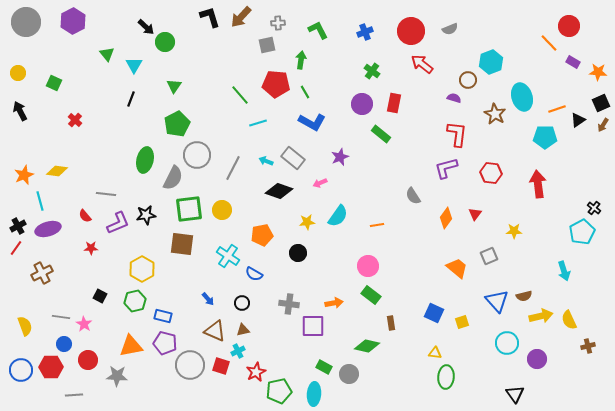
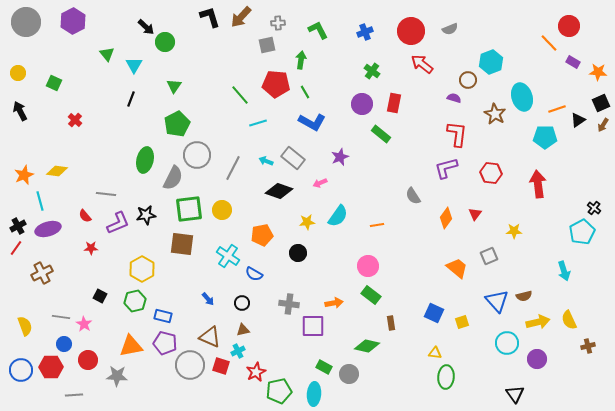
yellow arrow at (541, 316): moved 3 px left, 6 px down
brown triangle at (215, 331): moved 5 px left, 6 px down
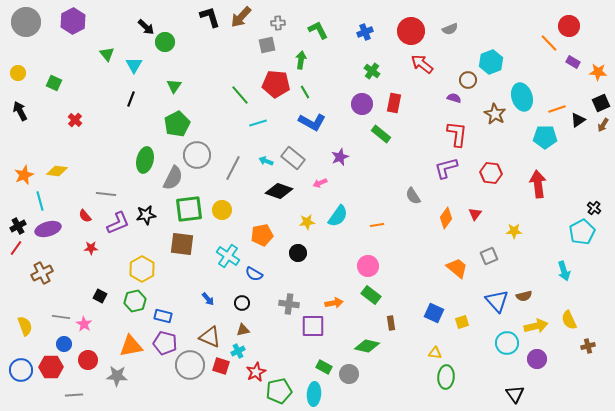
yellow arrow at (538, 322): moved 2 px left, 4 px down
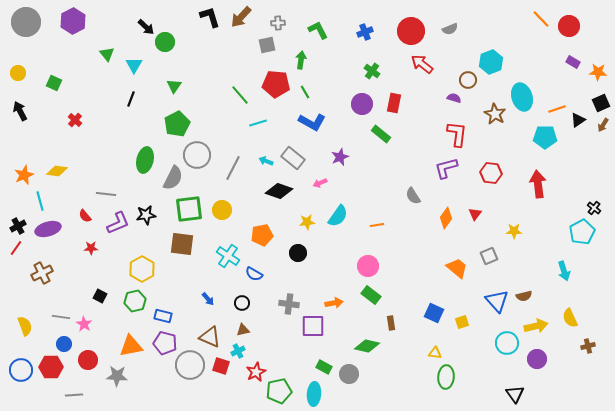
orange line at (549, 43): moved 8 px left, 24 px up
yellow semicircle at (569, 320): moved 1 px right, 2 px up
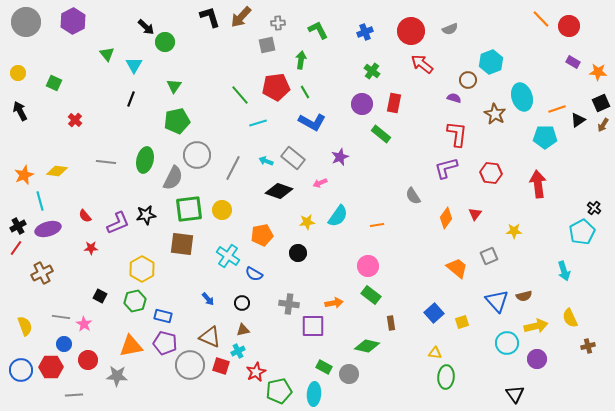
red pentagon at (276, 84): moved 3 px down; rotated 12 degrees counterclockwise
green pentagon at (177, 124): moved 3 px up; rotated 15 degrees clockwise
gray line at (106, 194): moved 32 px up
blue square at (434, 313): rotated 24 degrees clockwise
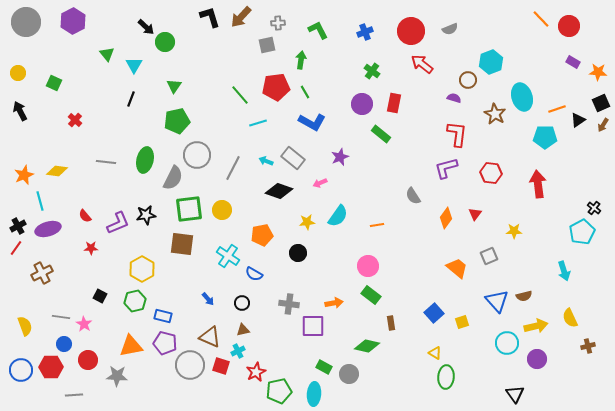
yellow triangle at (435, 353): rotated 24 degrees clockwise
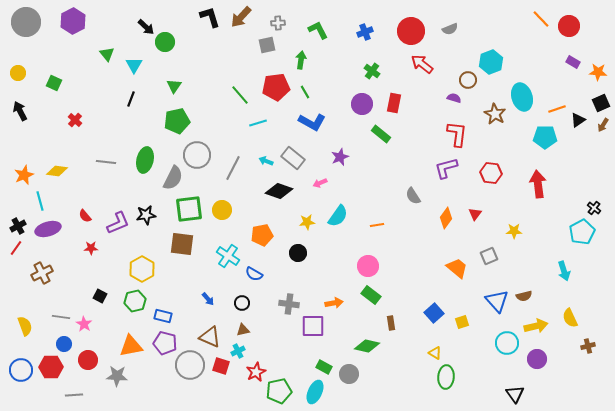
cyan ellipse at (314, 394): moved 1 px right, 2 px up; rotated 20 degrees clockwise
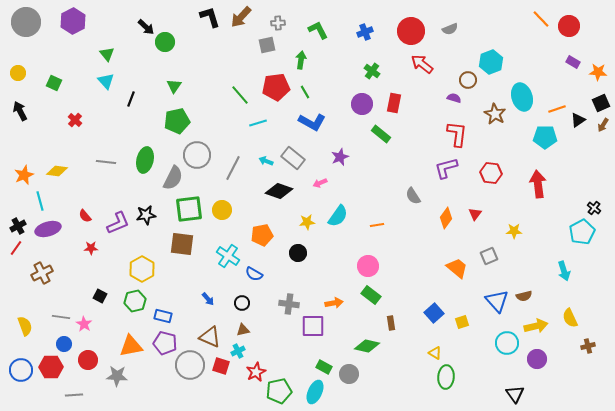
cyan triangle at (134, 65): moved 28 px left, 16 px down; rotated 12 degrees counterclockwise
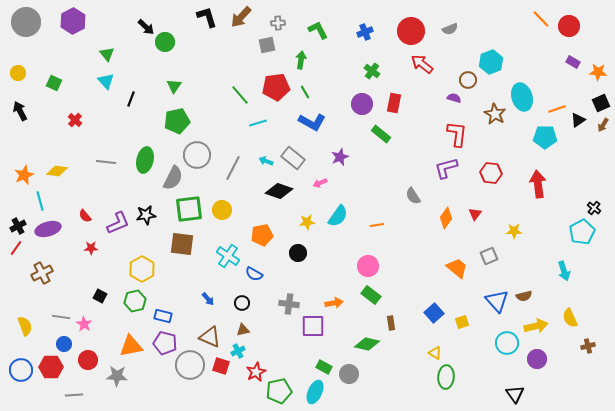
black L-shape at (210, 17): moved 3 px left
green diamond at (367, 346): moved 2 px up
